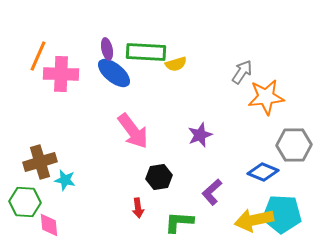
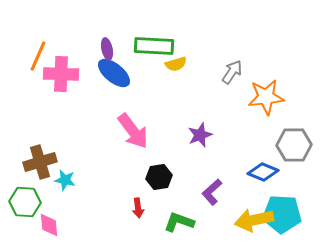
green rectangle: moved 8 px right, 6 px up
gray arrow: moved 10 px left
green L-shape: rotated 16 degrees clockwise
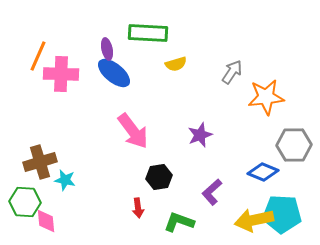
green rectangle: moved 6 px left, 13 px up
pink diamond: moved 3 px left, 4 px up
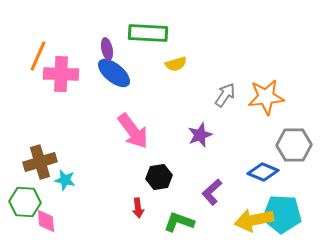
gray arrow: moved 7 px left, 23 px down
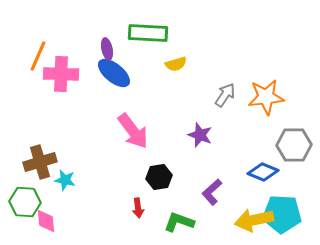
purple star: rotated 30 degrees counterclockwise
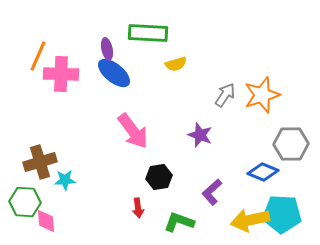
orange star: moved 4 px left, 2 px up; rotated 12 degrees counterclockwise
gray hexagon: moved 3 px left, 1 px up
cyan star: rotated 15 degrees counterclockwise
yellow arrow: moved 4 px left
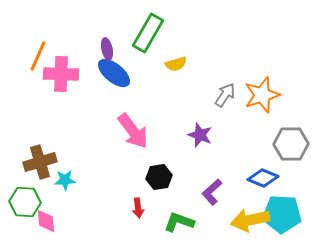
green rectangle: rotated 63 degrees counterclockwise
blue diamond: moved 6 px down
